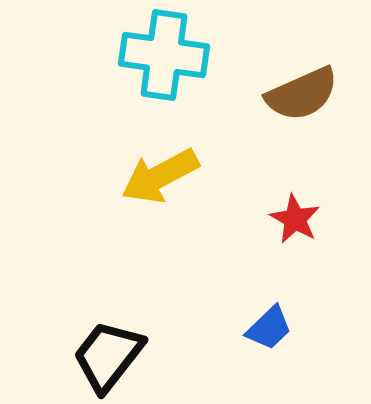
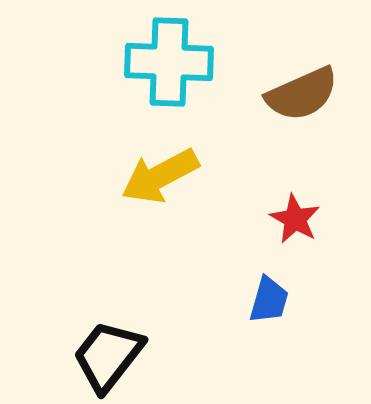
cyan cross: moved 5 px right, 7 px down; rotated 6 degrees counterclockwise
blue trapezoid: moved 28 px up; rotated 30 degrees counterclockwise
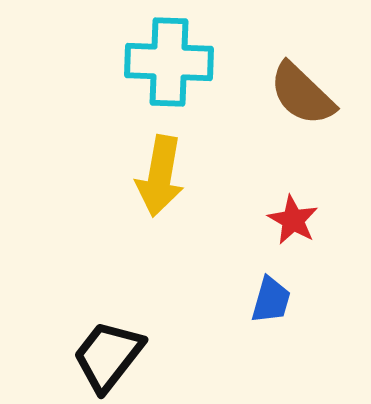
brown semicircle: rotated 68 degrees clockwise
yellow arrow: rotated 52 degrees counterclockwise
red star: moved 2 px left, 1 px down
blue trapezoid: moved 2 px right
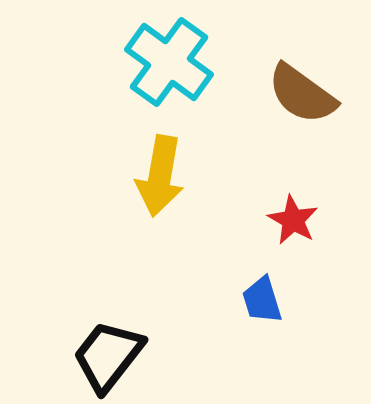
cyan cross: rotated 34 degrees clockwise
brown semicircle: rotated 8 degrees counterclockwise
blue trapezoid: moved 9 px left; rotated 147 degrees clockwise
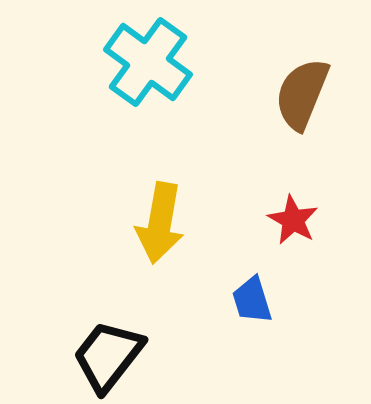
cyan cross: moved 21 px left
brown semicircle: rotated 76 degrees clockwise
yellow arrow: moved 47 px down
blue trapezoid: moved 10 px left
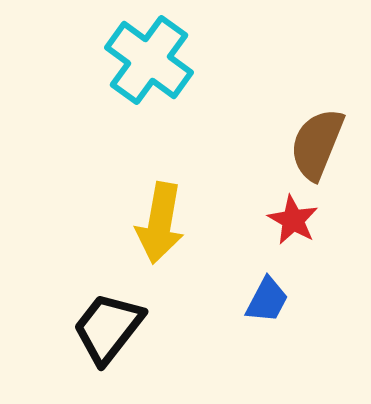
cyan cross: moved 1 px right, 2 px up
brown semicircle: moved 15 px right, 50 px down
blue trapezoid: moved 15 px right; rotated 135 degrees counterclockwise
black trapezoid: moved 28 px up
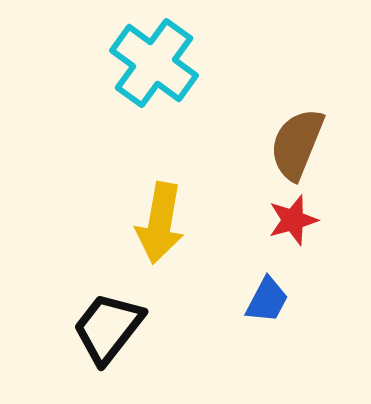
cyan cross: moved 5 px right, 3 px down
brown semicircle: moved 20 px left
red star: rotated 27 degrees clockwise
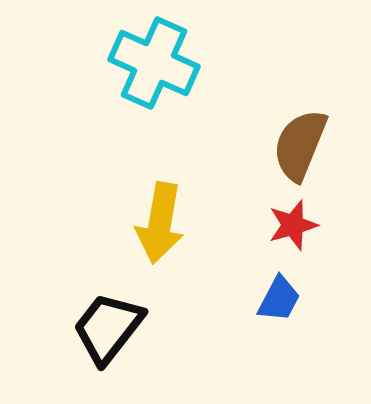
cyan cross: rotated 12 degrees counterclockwise
brown semicircle: moved 3 px right, 1 px down
red star: moved 5 px down
blue trapezoid: moved 12 px right, 1 px up
